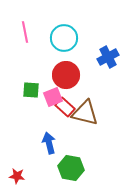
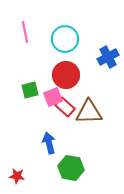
cyan circle: moved 1 px right, 1 px down
green square: moved 1 px left; rotated 18 degrees counterclockwise
brown triangle: moved 4 px right, 1 px up; rotated 16 degrees counterclockwise
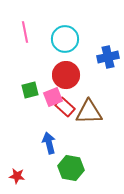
blue cross: rotated 15 degrees clockwise
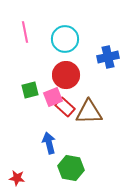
red star: moved 2 px down
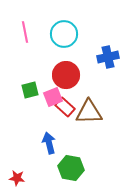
cyan circle: moved 1 px left, 5 px up
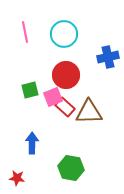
blue arrow: moved 17 px left; rotated 15 degrees clockwise
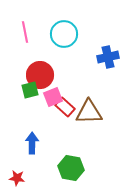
red circle: moved 26 px left
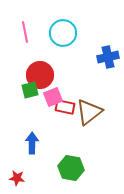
cyan circle: moved 1 px left, 1 px up
red rectangle: rotated 30 degrees counterclockwise
brown triangle: rotated 36 degrees counterclockwise
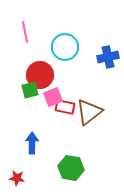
cyan circle: moved 2 px right, 14 px down
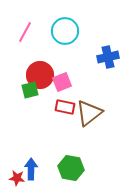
pink line: rotated 40 degrees clockwise
cyan circle: moved 16 px up
pink square: moved 9 px right, 15 px up
brown triangle: moved 1 px down
blue arrow: moved 1 px left, 26 px down
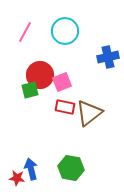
blue arrow: rotated 15 degrees counterclockwise
